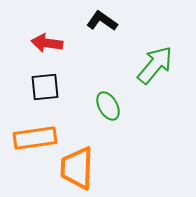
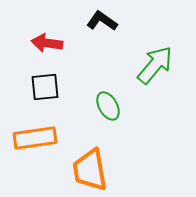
orange trapezoid: moved 13 px right, 2 px down; rotated 12 degrees counterclockwise
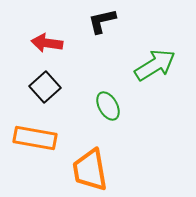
black L-shape: rotated 48 degrees counterclockwise
green arrow: rotated 18 degrees clockwise
black square: rotated 36 degrees counterclockwise
orange rectangle: rotated 18 degrees clockwise
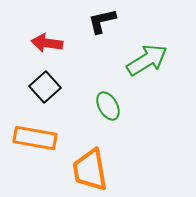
green arrow: moved 8 px left, 5 px up
